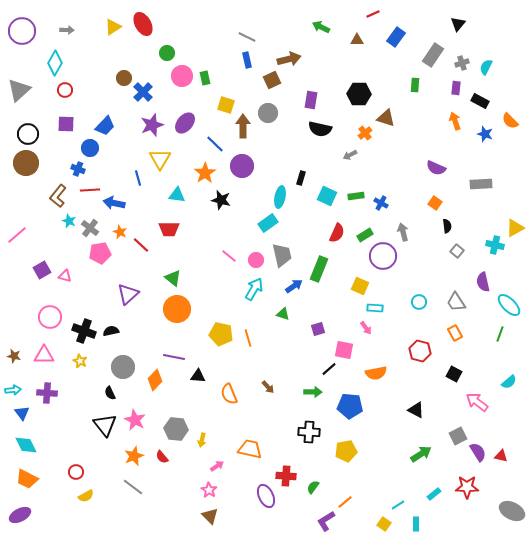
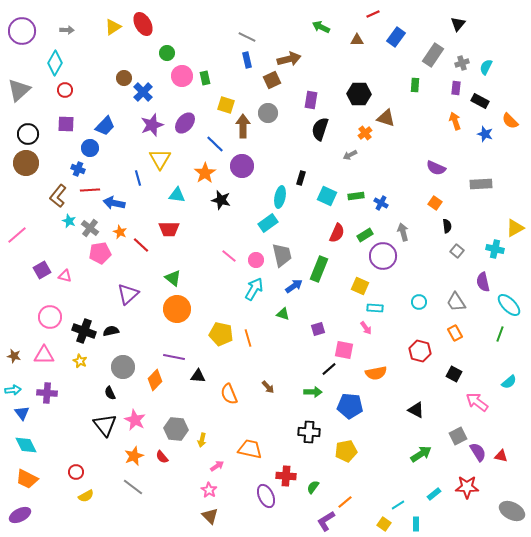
black semicircle at (320, 129): rotated 95 degrees clockwise
cyan cross at (495, 245): moved 4 px down
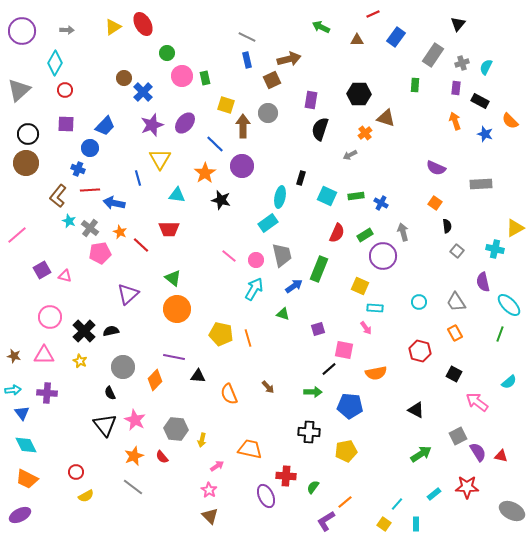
black cross at (84, 331): rotated 25 degrees clockwise
cyan line at (398, 505): moved 1 px left, 1 px up; rotated 16 degrees counterclockwise
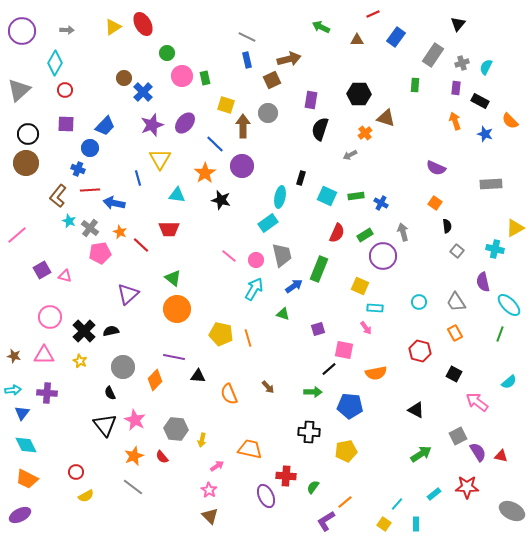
gray rectangle at (481, 184): moved 10 px right
blue triangle at (22, 413): rotated 14 degrees clockwise
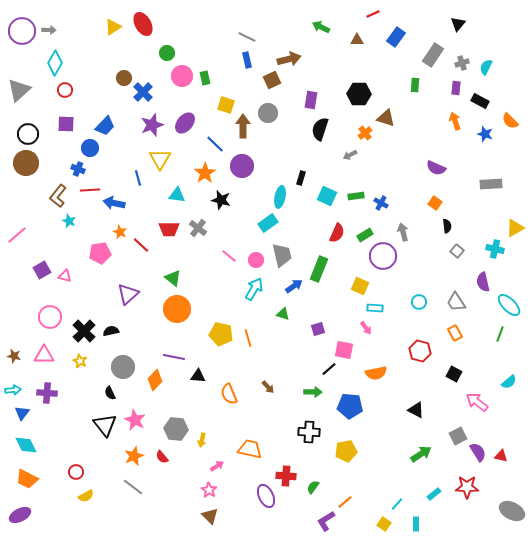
gray arrow at (67, 30): moved 18 px left
gray cross at (90, 228): moved 108 px right
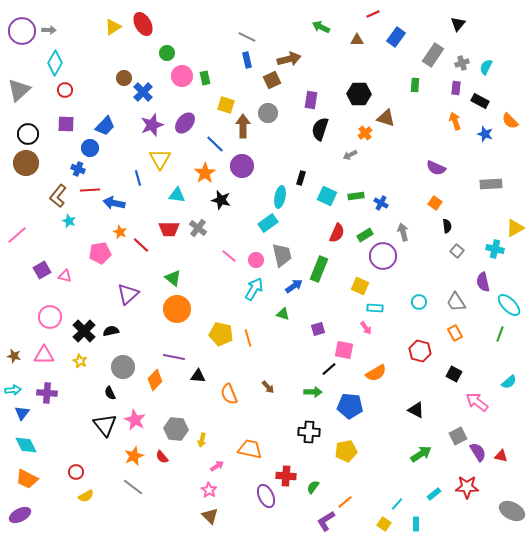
orange semicircle at (376, 373): rotated 20 degrees counterclockwise
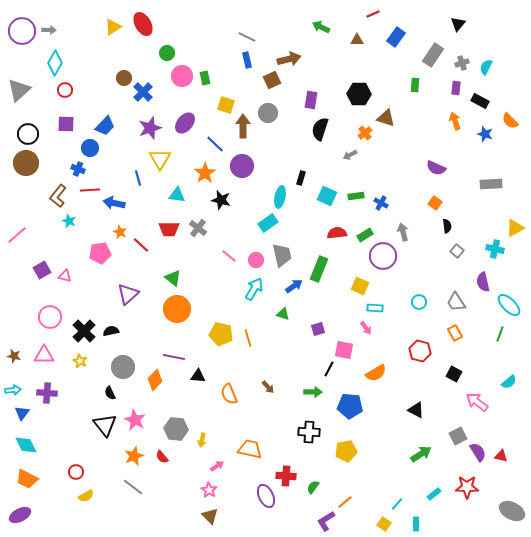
purple star at (152, 125): moved 2 px left, 3 px down
red semicircle at (337, 233): rotated 120 degrees counterclockwise
black line at (329, 369): rotated 21 degrees counterclockwise
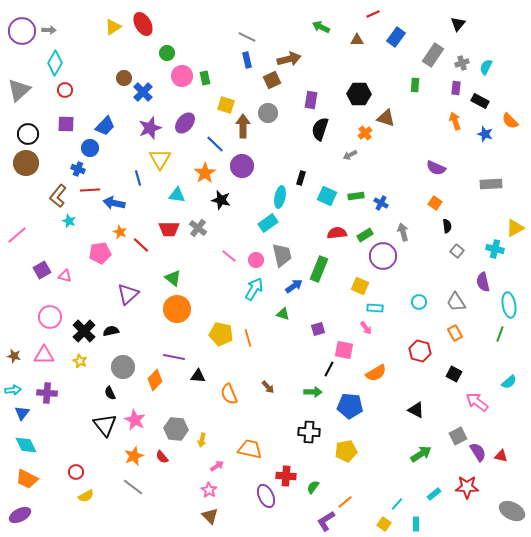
cyan ellipse at (509, 305): rotated 35 degrees clockwise
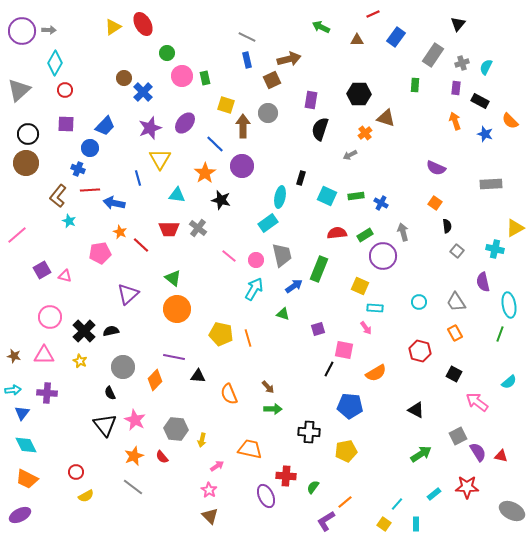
green arrow at (313, 392): moved 40 px left, 17 px down
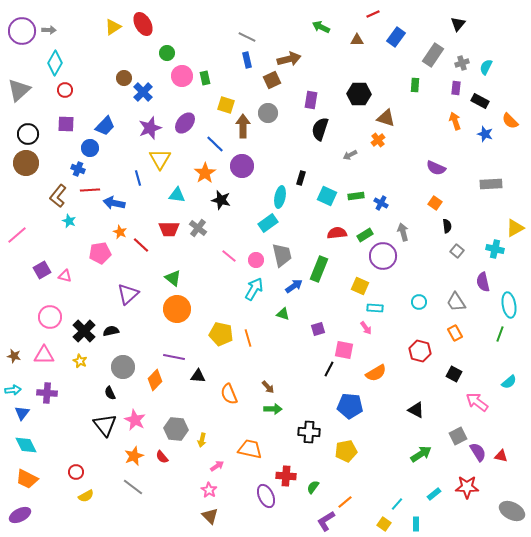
orange cross at (365, 133): moved 13 px right, 7 px down
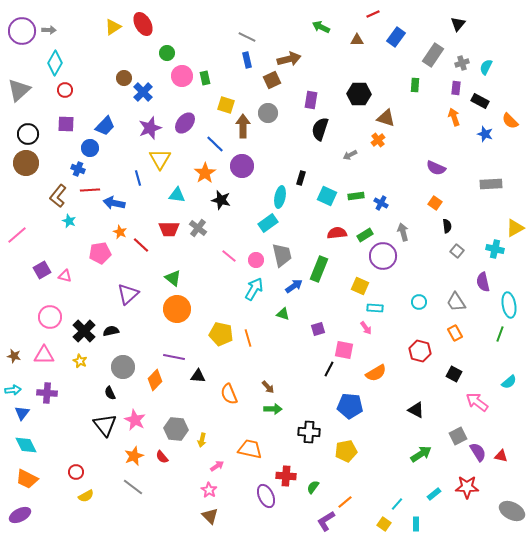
orange arrow at (455, 121): moved 1 px left, 4 px up
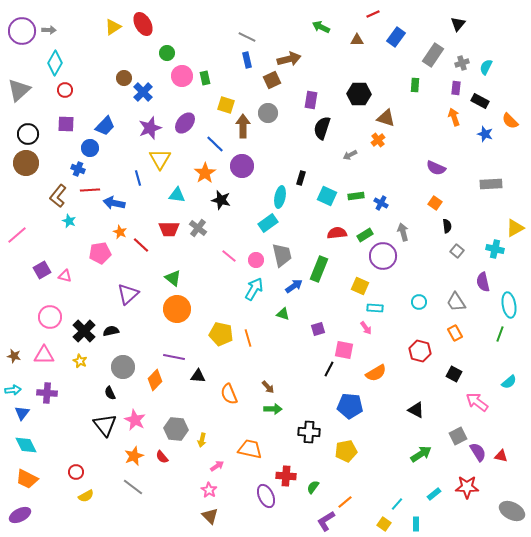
black semicircle at (320, 129): moved 2 px right, 1 px up
